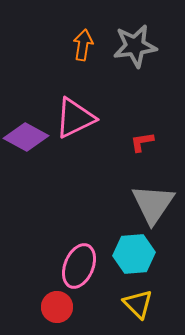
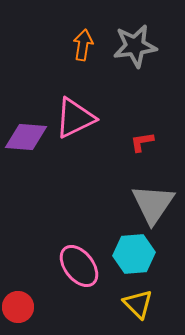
purple diamond: rotated 24 degrees counterclockwise
pink ellipse: rotated 60 degrees counterclockwise
red circle: moved 39 px left
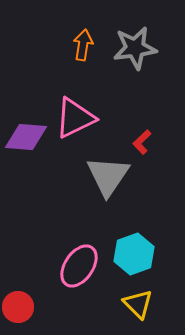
gray star: moved 2 px down
red L-shape: rotated 35 degrees counterclockwise
gray triangle: moved 45 px left, 28 px up
cyan hexagon: rotated 15 degrees counterclockwise
pink ellipse: rotated 72 degrees clockwise
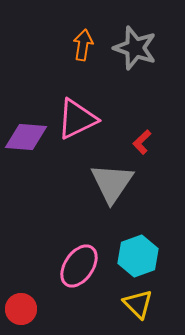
gray star: rotated 27 degrees clockwise
pink triangle: moved 2 px right, 1 px down
gray triangle: moved 4 px right, 7 px down
cyan hexagon: moved 4 px right, 2 px down
red circle: moved 3 px right, 2 px down
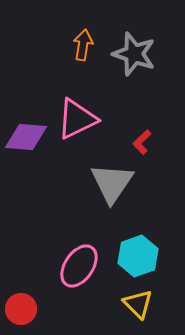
gray star: moved 1 px left, 6 px down
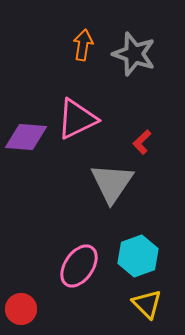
yellow triangle: moved 9 px right
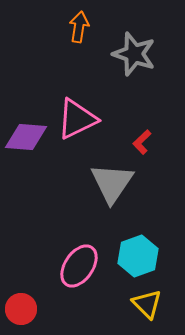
orange arrow: moved 4 px left, 18 px up
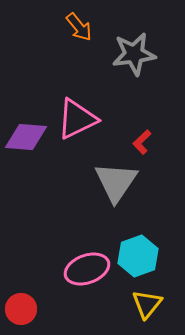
orange arrow: rotated 132 degrees clockwise
gray star: rotated 27 degrees counterclockwise
gray triangle: moved 4 px right, 1 px up
pink ellipse: moved 8 px right, 3 px down; rotated 36 degrees clockwise
yellow triangle: rotated 24 degrees clockwise
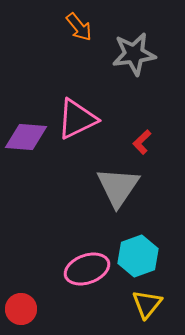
gray triangle: moved 2 px right, 5 px down
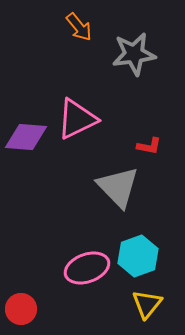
red L-shape: moved 7 px right, 4 px down; rotated 125 degrees counterclockwise
gray triangle: rotated 18 degrees counterclockwise
pink ellipse: moved 1 px up
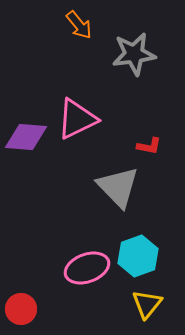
orange arrow: moved 2 px up
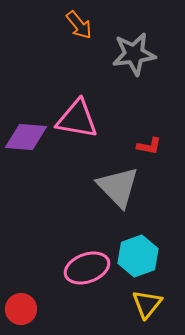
pink triangle: rotated 36 degrees clockwise
